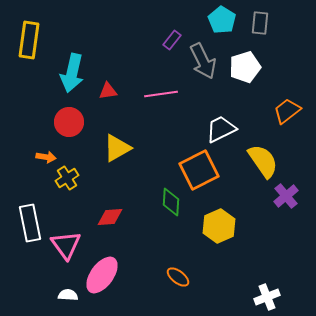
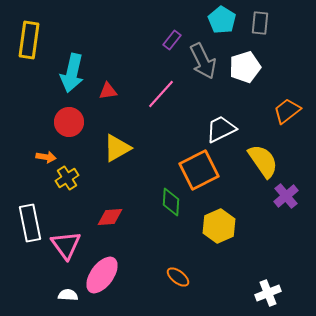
pink line: rotated 40 degrees counterclockwise
white cross: moved 1 px right, 4 px up
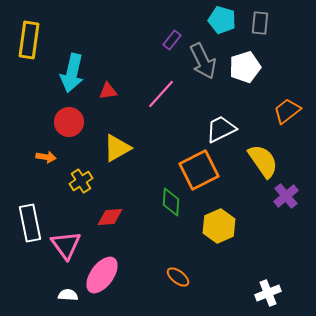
cyan pentagon: rotated 16 degrees counterclockwise
yellow cross: moved 14 px right, 3 px down
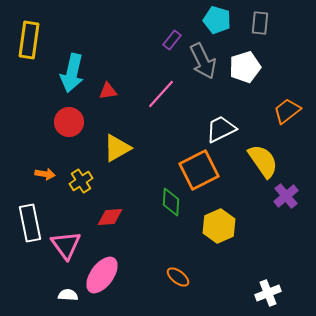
cyan pentagon: moved 5 px left
orange arrow: moved 1 px left, 17 px down
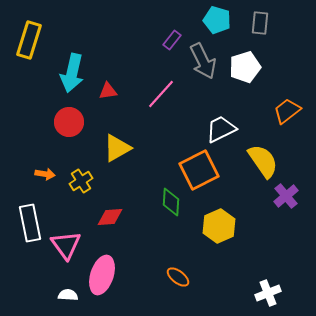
yellow rectangle: rotated 9 degrees clockwise
pink ellipse: rotated 18 degrees counterclockwise
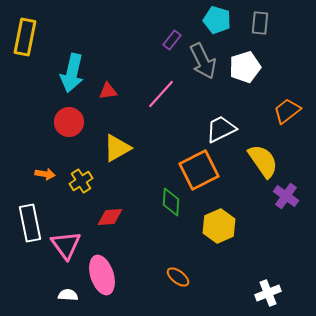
yellow rectangle: moved 4 px left, 3 px up; rotated 6 degrees counterclockwise
purple cross: rotated 15 degrees counterclockwise
pink ellipse: rotated 36 degrees counterclockwise
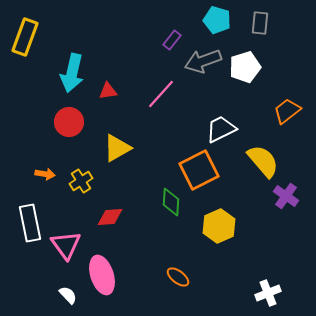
yellow rectangle: rotated 9 degrees clockwise
gray arrow: rotated 96 degrees clockwise
yellow semicircle: rotated 6 degrees counterclockwise
white semicircle: rotated 42 degrees clockwise
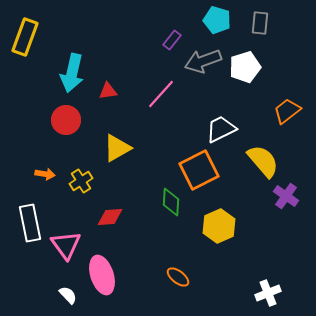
red circle: moved 3 px left, 2 px up
